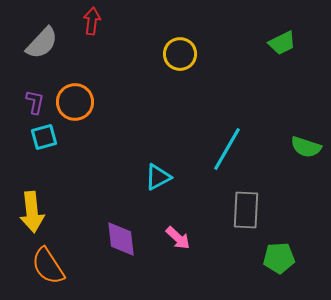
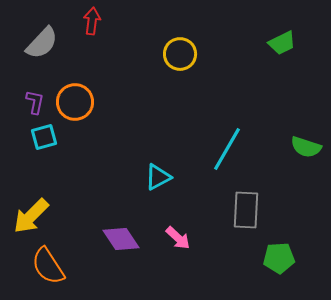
yellow arrow: moved 1 px left, 4 px down; rotated 51 degrees clockwise
purple diamond: rotated 27 degrees counterclockwise
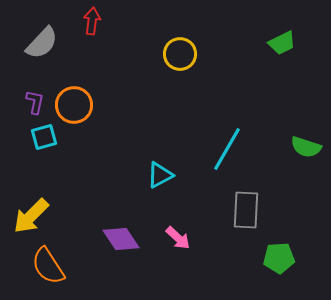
orange circle: moved 1 px left, 3 px down
cyan triangle: moved 2 px right, 2 px up
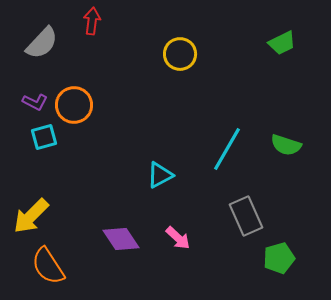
purple L-shape: rotated 105 degrees clockwise
green semicircle: moved 20 px left, 2 px up
gray rectangle: moved 6 px down; rotated 27 degrees counterclockwise
green pentagon: rotated 12 degrees counterclockwise
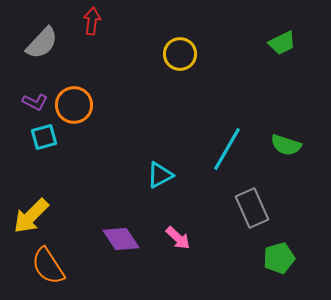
gray rectangle: moved 6 px right, 8 px up
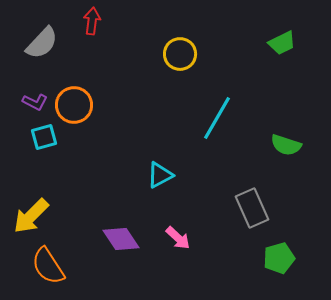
cyan line: moved 10 px left, 31 px up
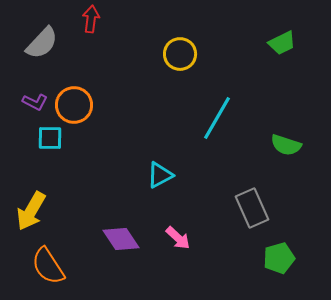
red arrow: moved 1 px left, 2 px up
cyan square: moved 6 px right, 1 px down; rotated 16 degrees clockwise
yellow arrow: moved 5 px up; rotated 15 degrees counterclockwise
